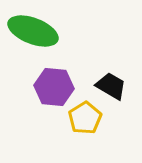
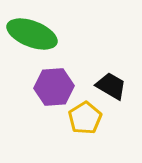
green ellipse: moved 1 px left, 3 px down
purple hexagon: rotated 9 degrees counterclockwise
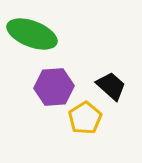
black trapezoid: rotated 12 degrees clockwise
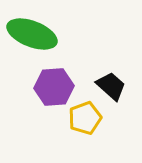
yellow pentagon: rotated 12 degrees clockwise
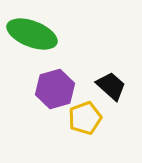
purple hexagon: moved 1 px right, 2 px down; rotated 12 degrees counterclockwise
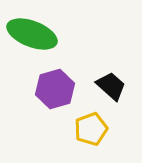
yellow pentagon: moved 6 px right, 11 px down
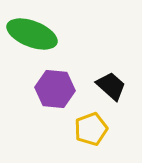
purple hexagon: rotated 21 degrees clockwise
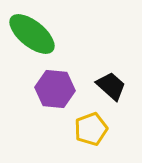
green ellipse: rotated 18 degrees clockwise
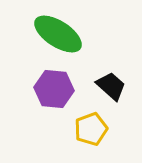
green ellipse: moved 26 px right; rotated 6 degrees counterclockwise
purple hexagon: moved 1 px left
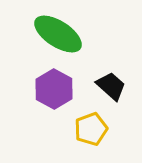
purple hexagon: rotated 24 degrees clockwise
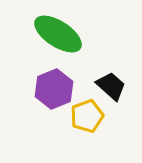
purple hexagon: rotated 9 degrees clockwise
yellow pentagon: moved 4 px left, 13 px up
